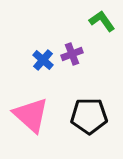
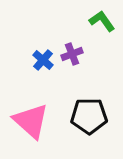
pink triangle: moved 6 px down
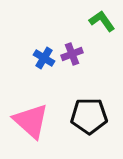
blue cross: moved 1 px right, 2 px up; rotated 10 degrees counterclockwise
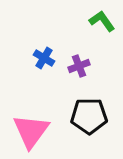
purple cross: moved 7 px right, 12 px down
pink triangle: moved 10 px down; rotated 24 degrees clockwise
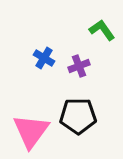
green L-shape: moved 9 px down
black pentagon: moved 11 px left
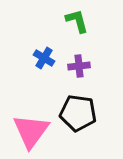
green L-shape: moved 25 px left, 9 px up; rotated 20 degrees clockwise
purple cross: rotated 15 degrees clockwise
black pentagon: moved 3 px up; rotated 9 degrees clockwise
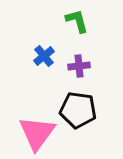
blue cross: moved 2 px up; rotated 20 degrees clockwise
black pentagon: moved 3 px up
pink triangle: moved 6 px right, 2 px down
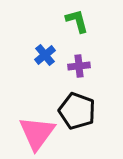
blue cross: moved 1 px right, 1 px up
black pentagon: moved 1 px left, 1 px down; rotated 12 degrees clockwise
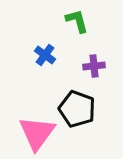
blue cross: rotated 15 degrees counterclockwise
purple cross: moved 15 px right
black pentagon: moved 2 px up
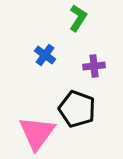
green L-shape: moved 1 px right, 3 px up; rotated 48 degrees clockwise
